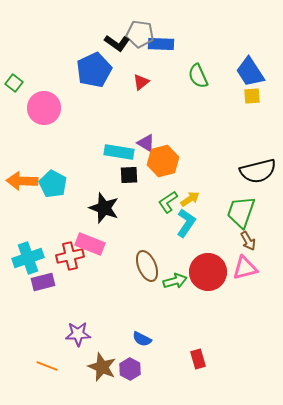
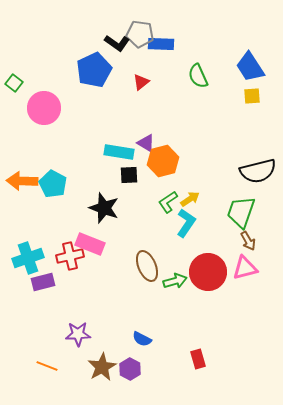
blue trapezoid: moved 5 px up
brown star: rotated 20 degrees clockwise
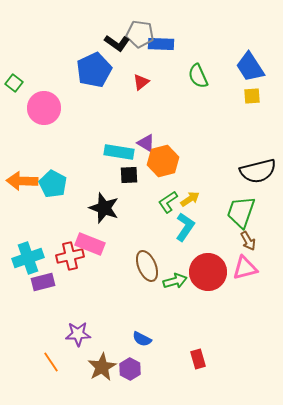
cyan L-shape: moved 1 px left, 4 px down
orange line: moved 4 px right, 4 px up; rotated 35 degrees clockwise
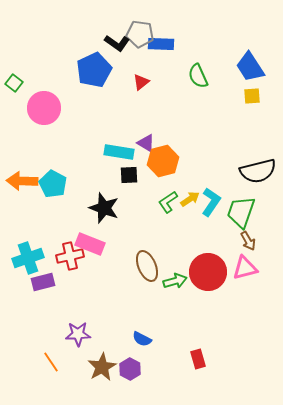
cyan L-shape: moved 26 px right, 25 px up
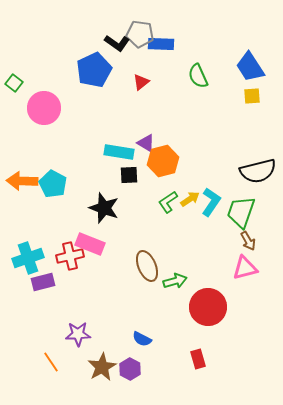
red circle: moved 35 px down
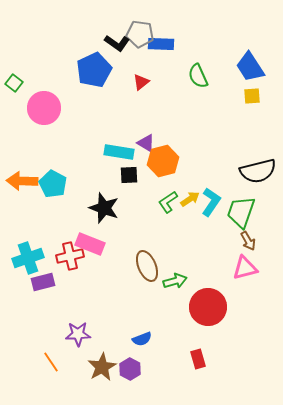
blue semicircle: rotated 48 degrees counterclockwise
